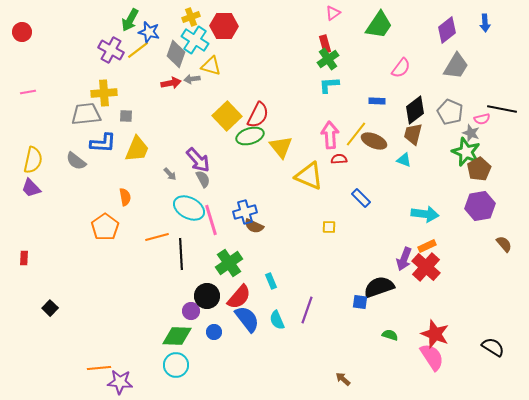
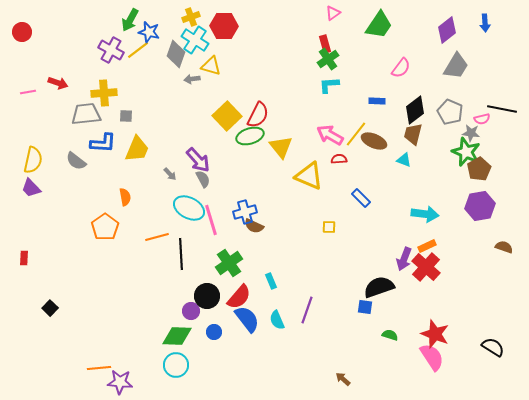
red arrow at (171, 83): moved 113 px left; rotated 30 degrees clockwise
gray star at (471, 133): rotated 12 degrees counterclockwise
pink arrow at (330, 135): rotated 56 degrees counterclockwise
brown semicircle at (504, 244): moved 3 px down; rotated 30 degrees counterclockwise
blue square at (360, 302): moved 5 px right, 5 px down
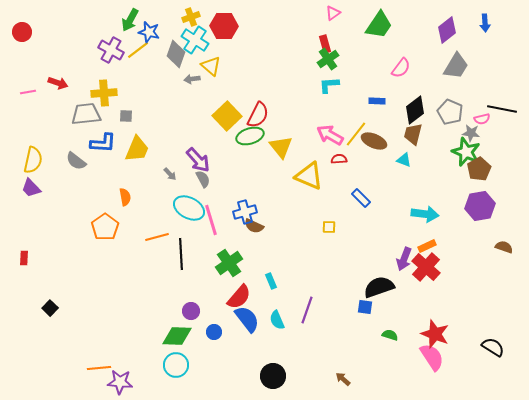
yellow triangle at (211, 66): rotated 25 degrees clockwise
black circle at (207, 296): moved 66 px right, 80 px down
